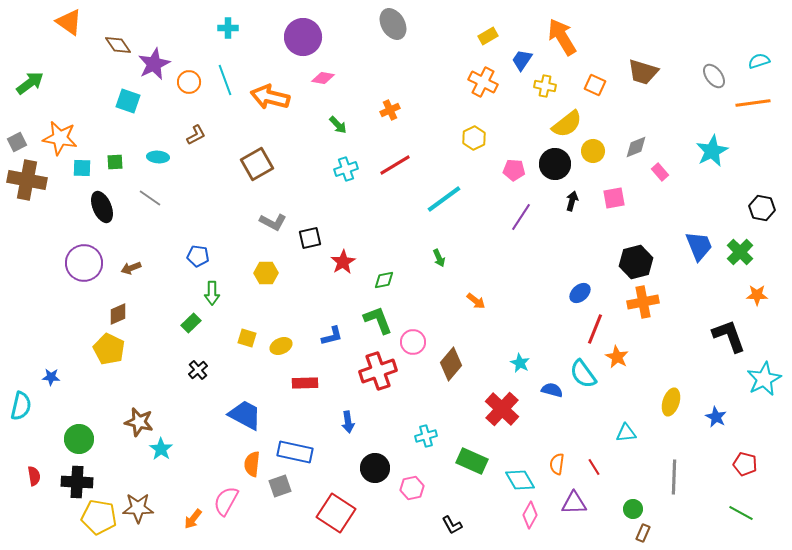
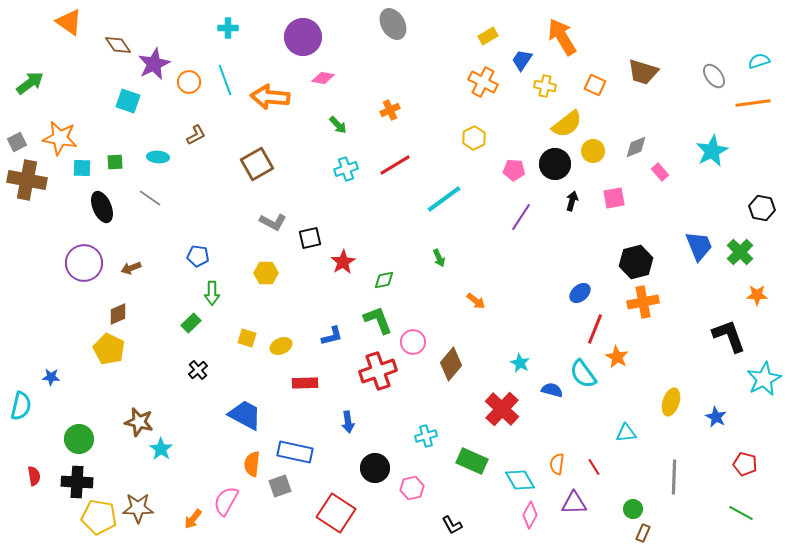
orange arrow at (270, 97): rotated 9 degrees counterclockwise
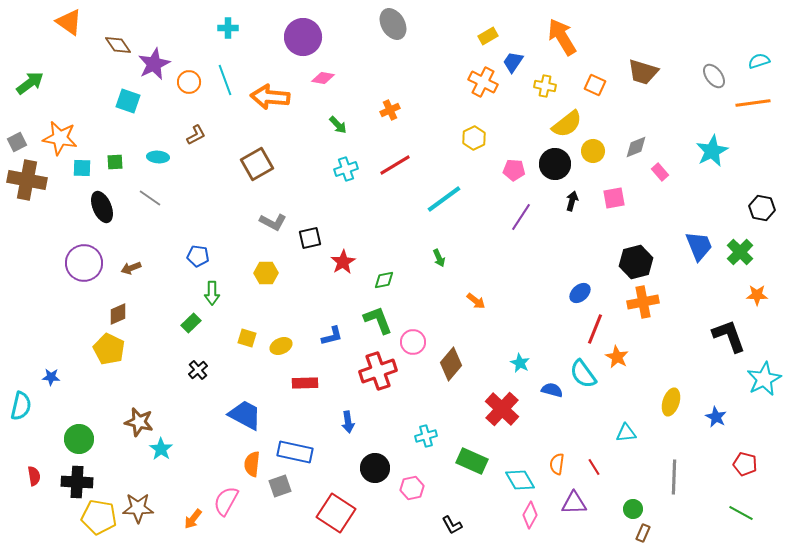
blue trapezoid at (522, 60): moved 9 px left, 2 px down
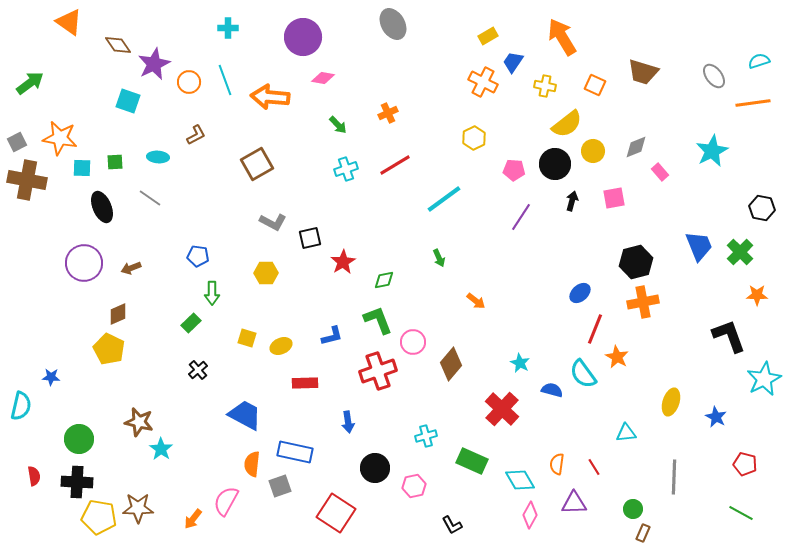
orange cross at (390, 110): moved 2 px left, 3 px down
pink hexagon at (412, 488): moved 2 px right, 2 px up
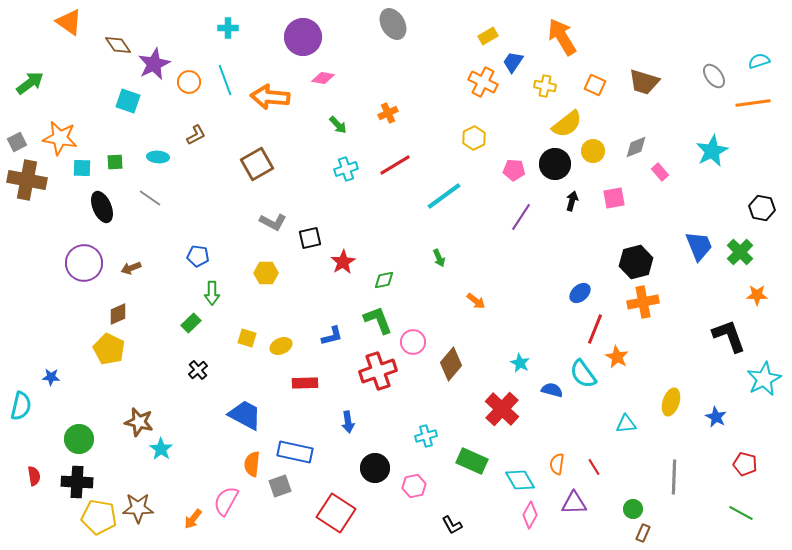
brown trapezoid at (643, 72): moved 1 px right, 10 px down
cyan line at (444, 199): moved 3 px up
cyan triangle at (626, 433): moved 9 px up
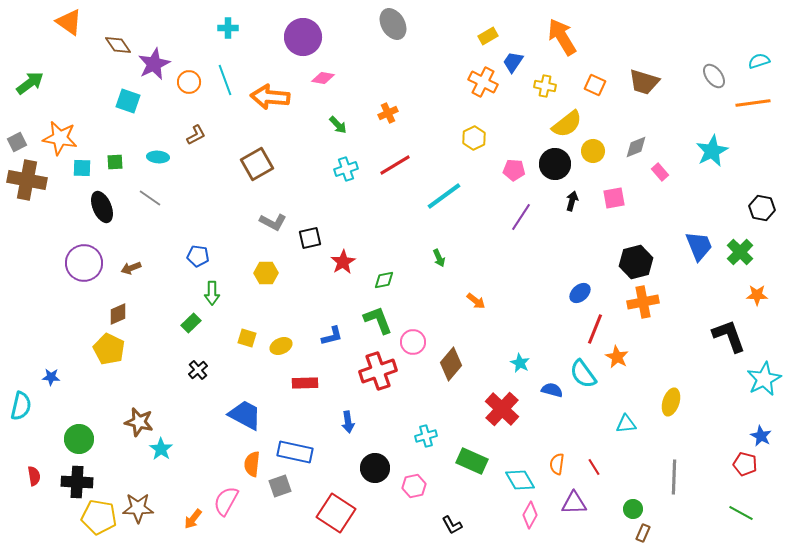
blue star at (716, 417): moved 45 px right, 19 px down
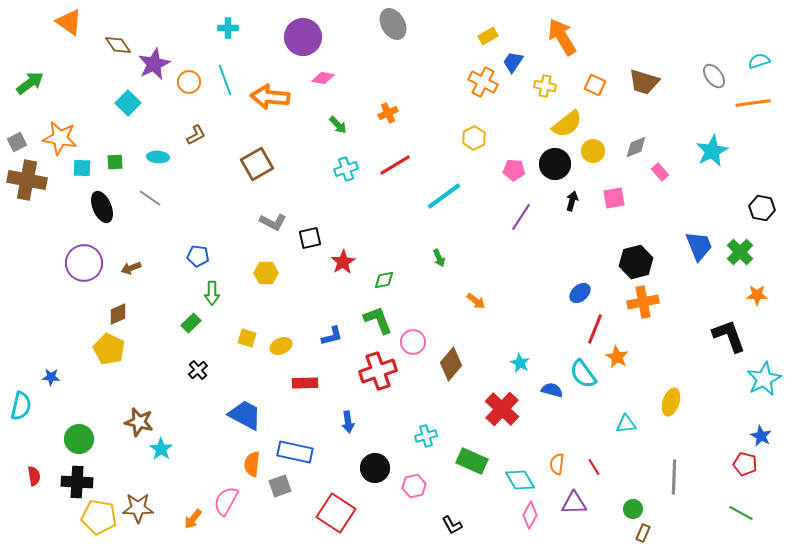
cyan square at (128, 101): moved 2 px down; rotated 25 degrees clockwise
